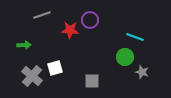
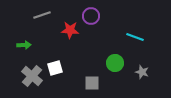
purple circle: moved 1 px right, 4 px up
green circle: moved 10 px left, 6 px down
gray square: moved 2 px down
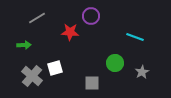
gray line: moved 5 px left, 3 px down; rotated 12 degrees counterclockwise
red star: moved 2 px down
gray star: rotated 24 degrees clockwise
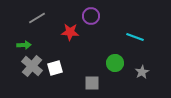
gray cross: moved 10 px up
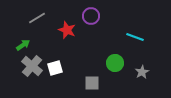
red star: moved 3 px left, 2 px up; rotated 18 degrees clockwise
green arrow: moved 1 px left; rotated 32 degrees counterclockwise
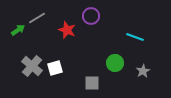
green arrow: moved 5 px left, 15 px up
gray star: moved 1 px right, 1 px up
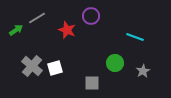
green arrow: moved 2 px left
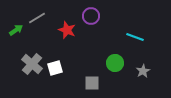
gray cross: moved 2 px up
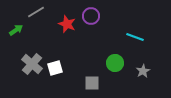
gray line: moved 1 px left, 6 px up
red star: moved 6 px up
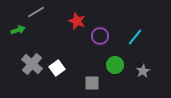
purple circle: moved 9 px right, 20 px down
red star: moved 10 px right, 3 px up
green arrow: moved 2 px right; rotated 16 degrees clockwise
cyan line: rotated 72 degrees counterclockwise
green circle: moved 2 px down
white square: moved 2 px right; rotated 21 degrees counterclockwise
